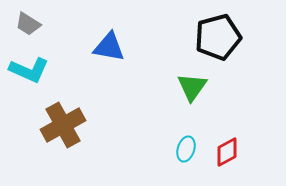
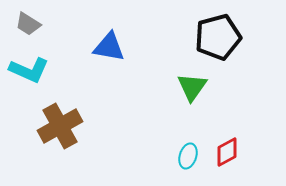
brown cross: moved 3 px left, 1 px down
cyan ellipse: moved 2 px right, 7 px down
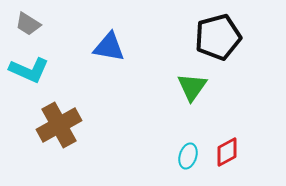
brown cross: moved 1 px left, 1 px up
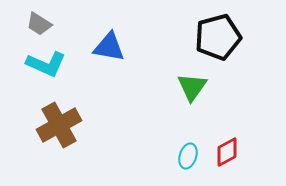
gray trapezoid: moved 11 px right
cyan L-shape: moved 17 px right, 6 px up
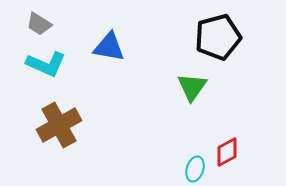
cyan ellipse: moved 7 px right, 13 px down
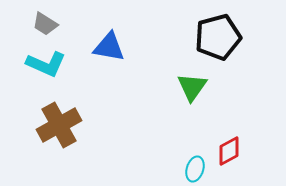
gray trapezoid: moved 6 px right
red diamond: moved 2 px right, 1 px up
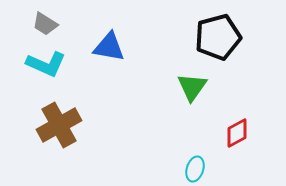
red diamond: moved 8 px right, 18 px up
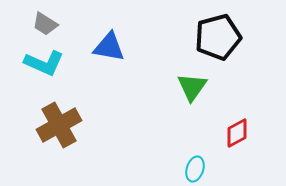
cyan L-shape: moved 2 px left, 1 px up
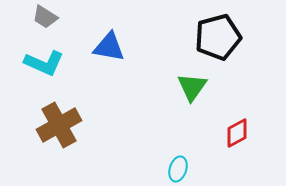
gray trapezoid: moved 7 px up
cyan ellipse: moved 17 px left
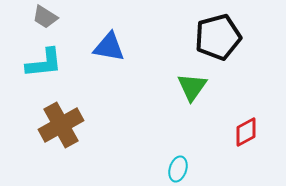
cyan L-shape: rotated 30 degrees counterclockwise
brown cross: moved 2 px right
red diamond: moved 9 px right, 1 px up
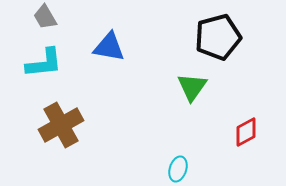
gray trapezoid: rotated 28 degrees clockwise
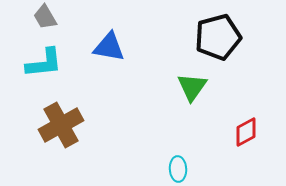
cyan ellipse: rotated 20 degrees counterclockwise
